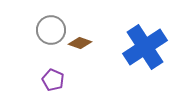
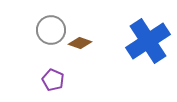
blue cross: moved 3 px right, 6 px up
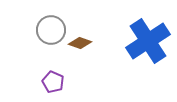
purple pentagon: moved 2 px down
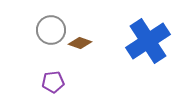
purple pentagon: rotated 30 degrees counterclockwise
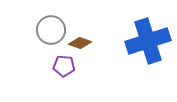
blue cross: rotated 15 degrees clockwise
purple pentagon: moved 11 px right, 16 px up; rotated 10 degrees clockwise
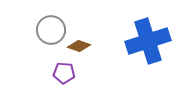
brown diamond: moved 1 px left, 3 px down
purple pentagon: moved 7 px down
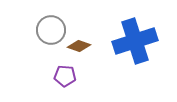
blue cross: moved 13 px left
purple pentagon: moved 1 px right, 3 px down
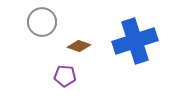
gray circle: moved 9 px left, 8 px up
